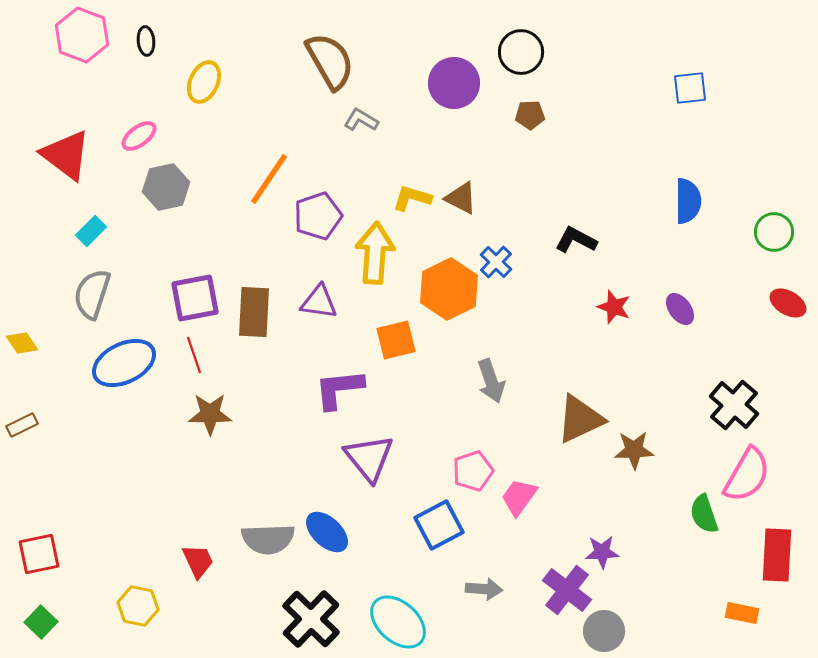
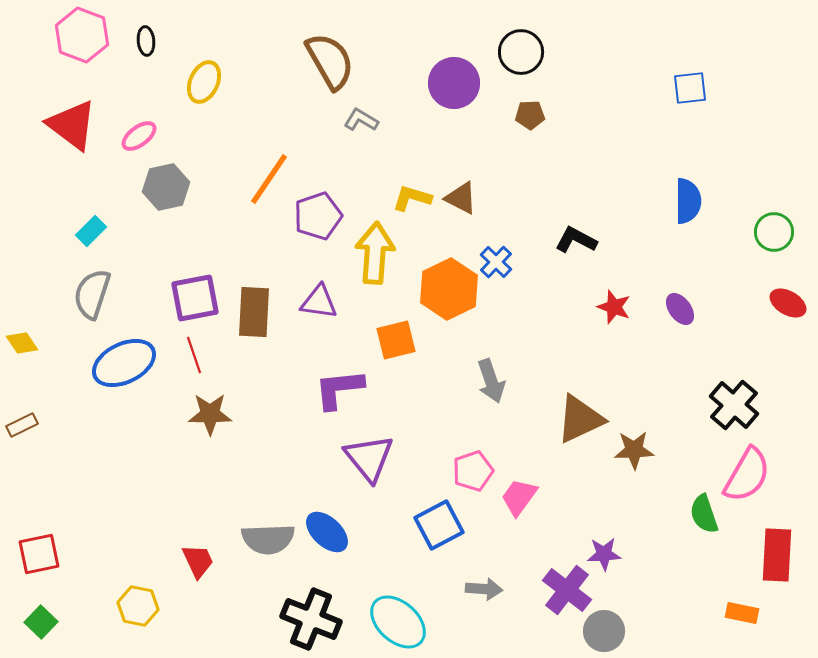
red triangle at (66, 155): moved 6 px right, 30 px up
purple star at (602, 552): moved 2 px right, 2 px down
black cross at (311, 619): rotated 22 degrees counterclockwise
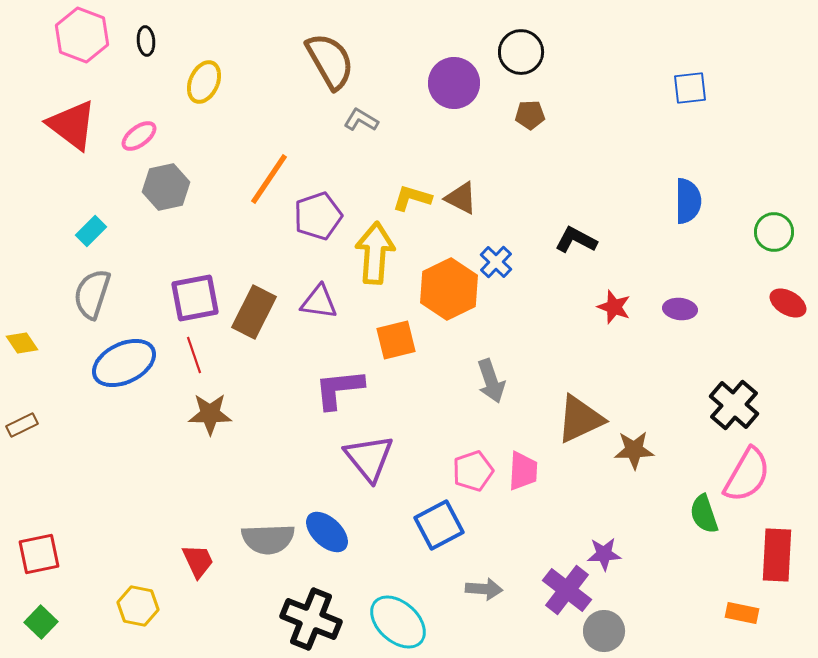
purple ellipse at (680, 309): rotated 48 degrees counterclockwise
brown rectangle at (254, 312): rotated 24 degrees clockwise
pink trapezoid at (519, 497): moved 4 px right, 26 px up; rotated 147 degrees clockwise
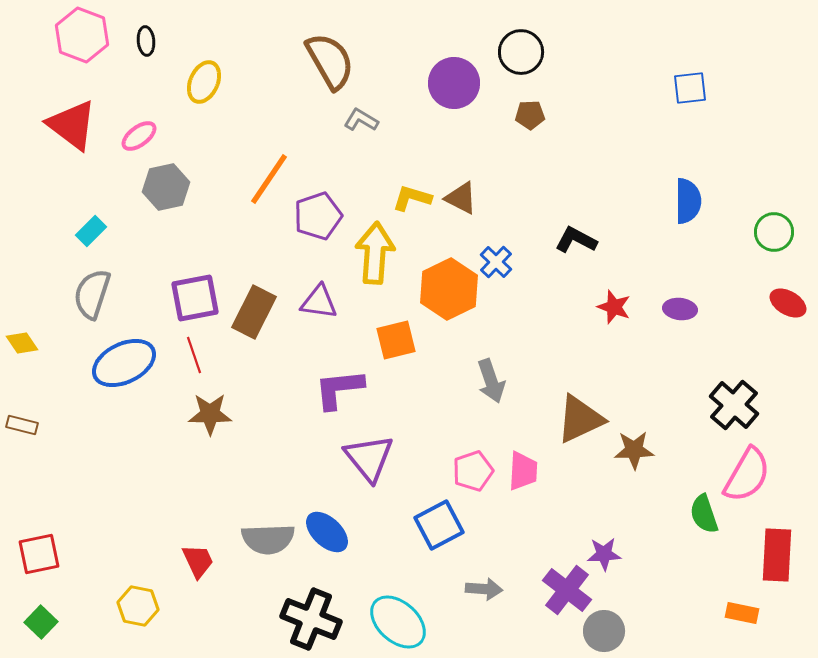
brown rectangle at (22, 425): rotated 40 degrees clockwise
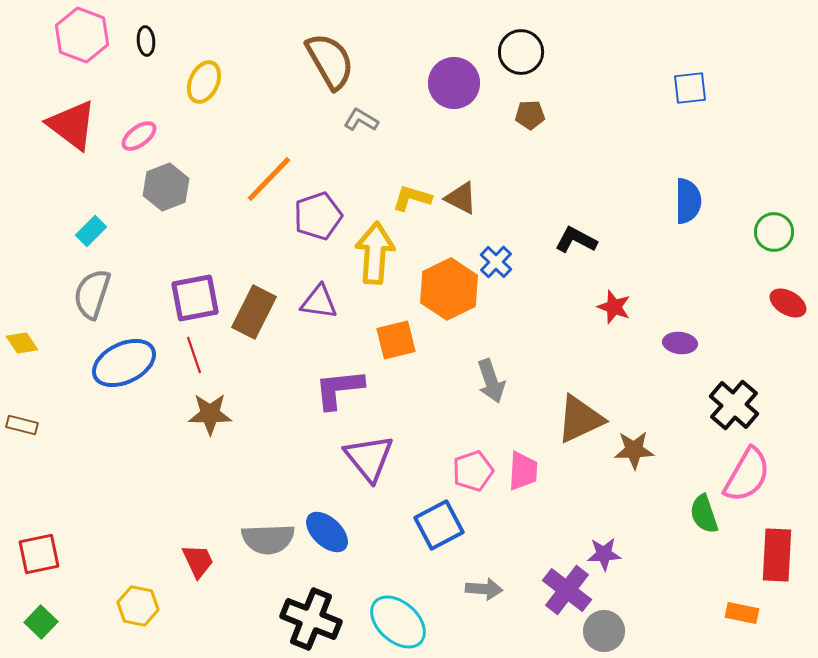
orange line at (269, 179): rotated 10 degrees clockwise
gray hexagon at (166, 187): rotated 9 degrees counterclockwise
purple ellipse at (680, 309): moved 34 px down
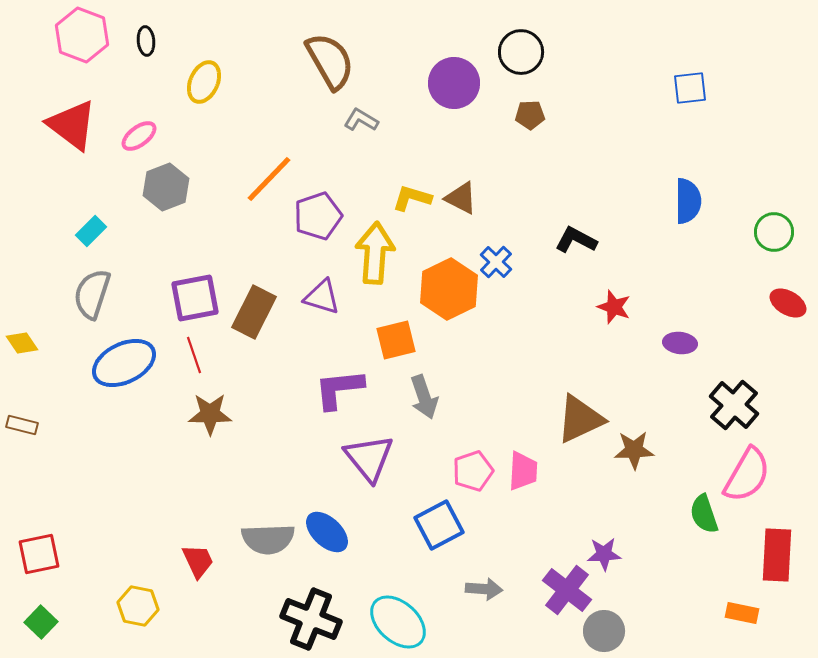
purple triangle at (319, 302): moved 3 px right, 5 px up; rotated 9 degrees clockwise
gray arrow at (491, 381): moved 67 px left, 16 px down
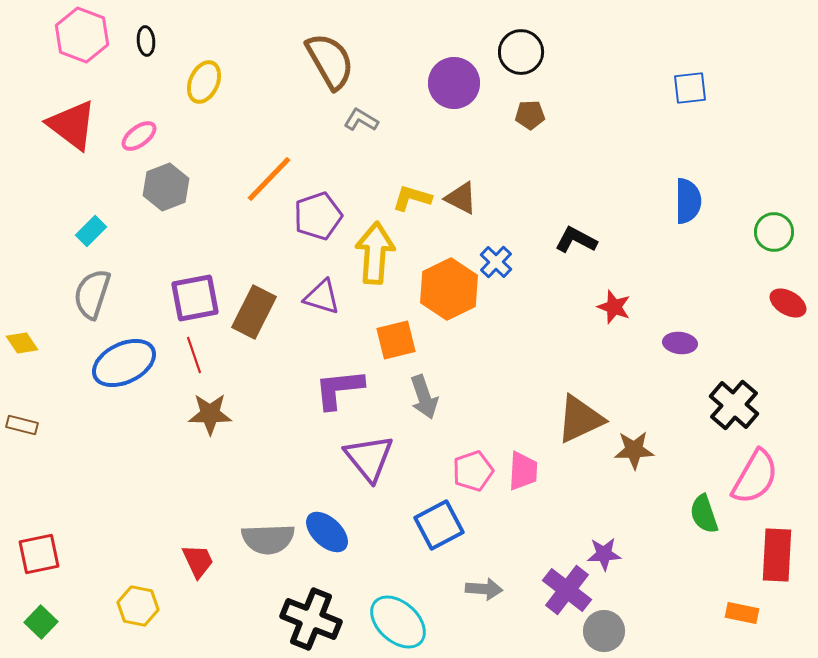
pink semicircle at (747, 475): moved 8 px right, 2 px down
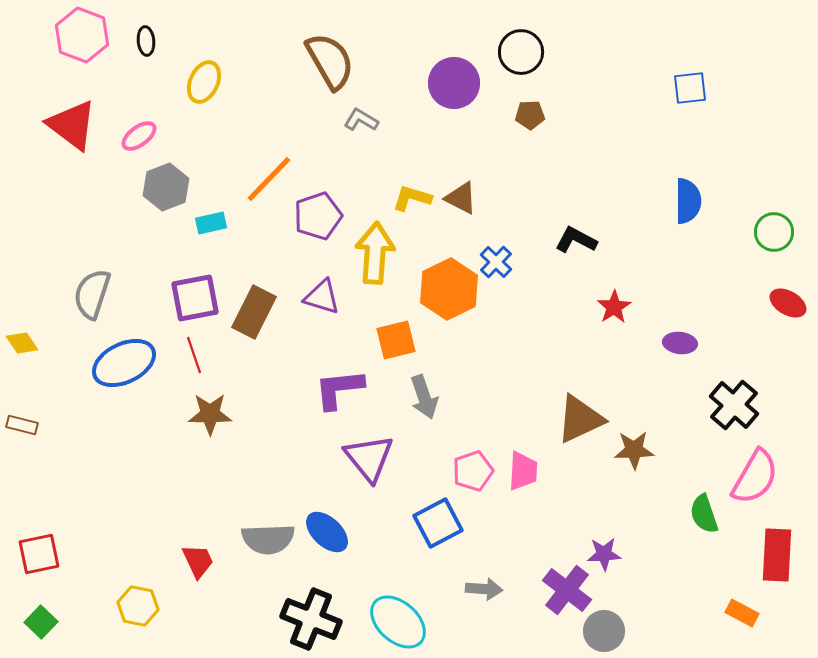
cyan rectangle at (91, 231): moved 120 px right, 8 px up; rotated 32 degrees clockwise
red star at (614, 307): rotated 20 degrees clockwise
blue square at (439, 525): moved 1 px left, 2 px up
orange rectangle at (742, 613): rotated 16 degrees clockwise
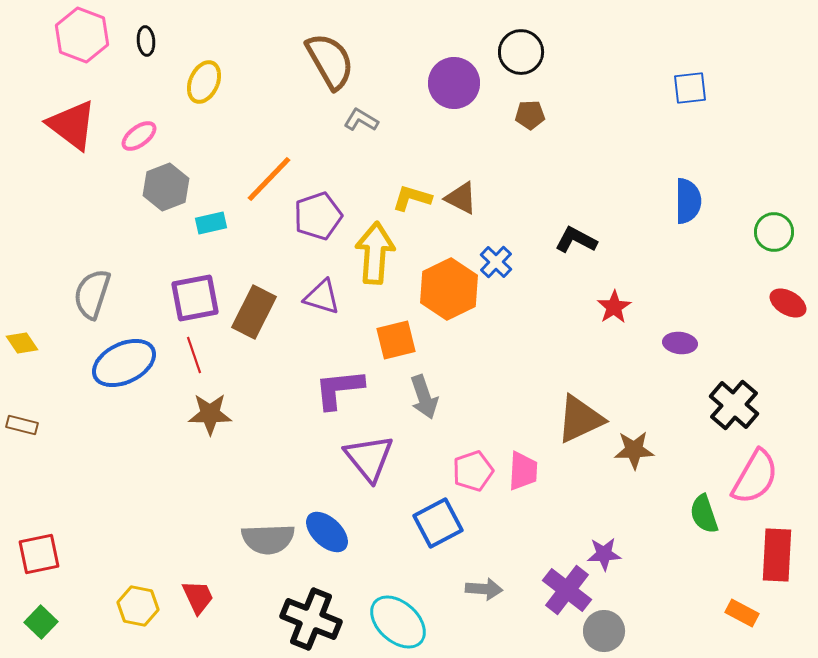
red trapezoid at (198, 561): moved 36 px down
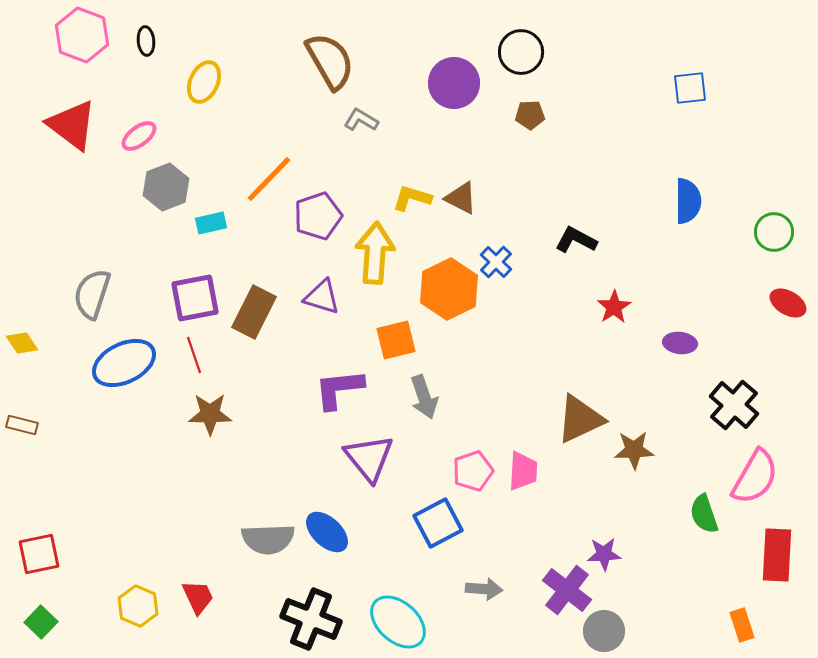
yellow hexagon at (138, 606): rotated 12 degrees clockwise
orange rectangle at (742, 613): moved 12 px down; rotated 44 degrees clockwise
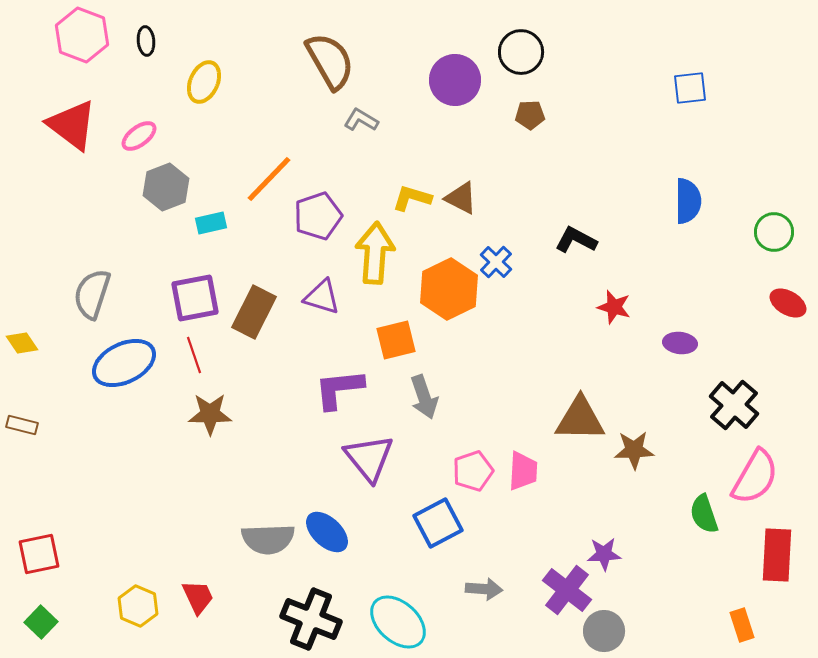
purple circle at (454, 83): moved 1 px right, 3 px up
red star at (614, 307): rotated 24 degrees counterclockwise
brown triangle at (580, 419): rotated 26 degrees clockwise
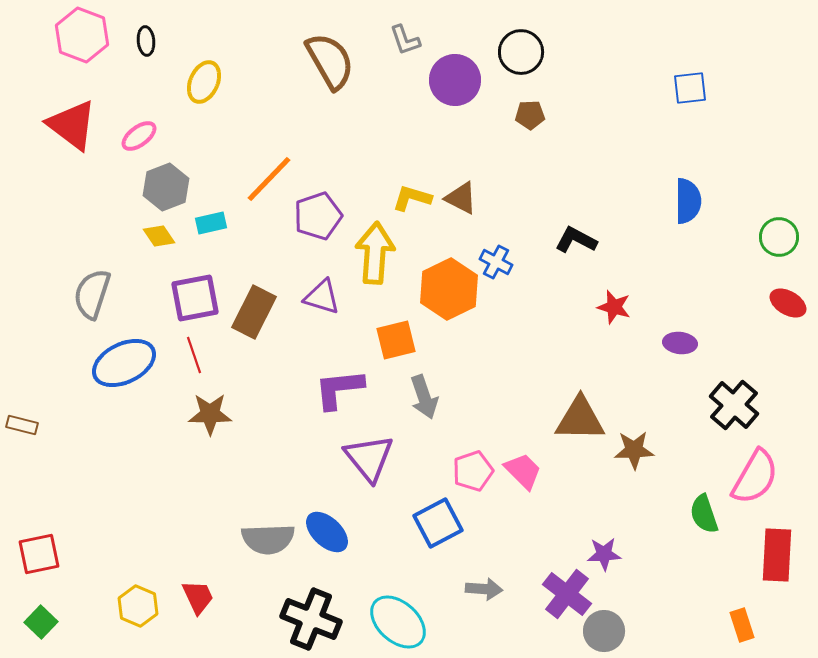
gray L-shape at (361, 120): moved 44 px right, 80 px up; rotated 140 degrees counterclockwise
green circle at (774, 232): moved 5 px right, 5 px down
blue cross at (496, 262): rotated 16 degrees counterclockwise
yellow diamond at (22, 343): moved 137 px right, 107 px up
pink trapezoid at (523, 471): rotated 48 degrees counterclockwise
purple cross at (567, 590): moved 4 px down
